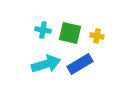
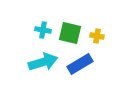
cyan arrow: moved 3 px left, 2 px up
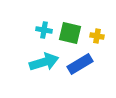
cyan cross: moved 1 px right
cyan arrow: moved 1 px right
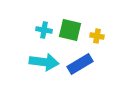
green square: moved 3 px up
cyan arrow: rotated 24 degrees clockwise
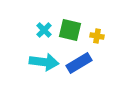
cyan cross: rotated 35 degrees clockwise
blue rectangle: moved 1 px left, 1 px up
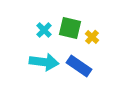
green square: moved 2 px up
yellow cross: moved 5 px left, 1 px down; rotated 32 degrees clockwise
blue rectangle: moved 3 px down; rotated 65 degrees clockwise
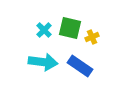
yellow cross: rotated 24 degrees clockwise
cyan arrow: moved 1 px left
blue rectangle: moved 1 px right
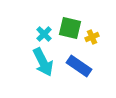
cyan cross: moved 4 px down
cyan arrow: rotated 56 degrees clockwise
blue rectangle: moved 1 px left
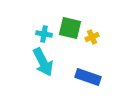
cyan cross: rotated 35 degrees counterclockwise
blue rectangle: moved 9 px right, 11 px down; rotated 15 degrees counterclockwise
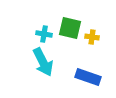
yellow cross: rotated 32 degrees clockwise
